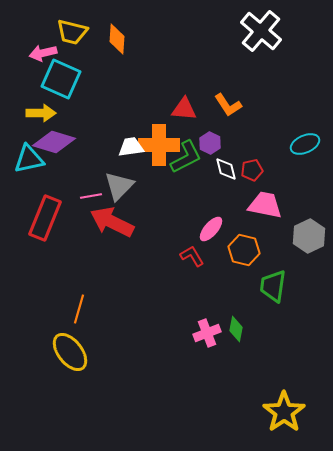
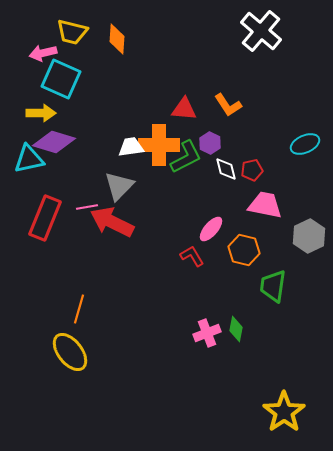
pink line: moved 4 px left, 11 px down
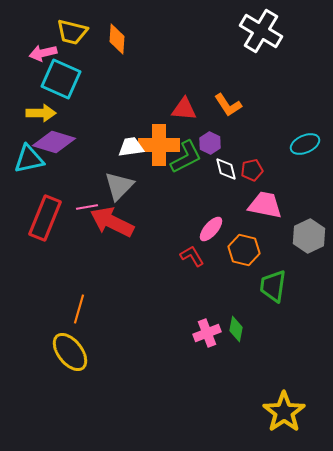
white cross: rotated 9 degrees counterclockwise
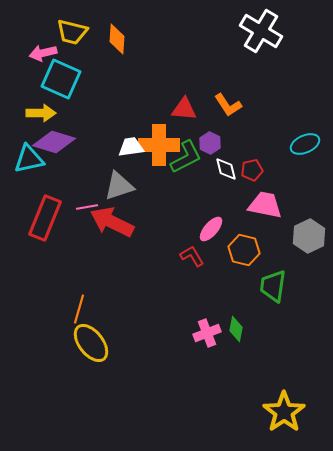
gray triangle: rotated 28 degrees clockwise
yellow ellipse: moved 21 px right, 9 px up
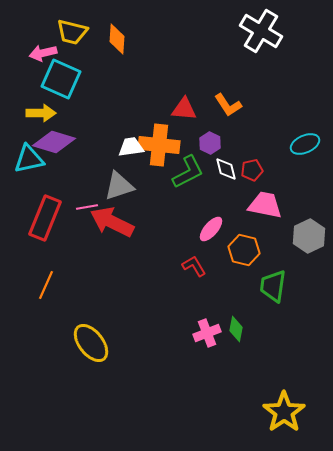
orange cross: rotated 6 degrees clockwise
green L-shape: moved 2 px right, 15 px down
red L-shape: moved 2 px right, 10 px down
orange line: moved 33 px left, 24 px up; rotated 8 degrees clockwise
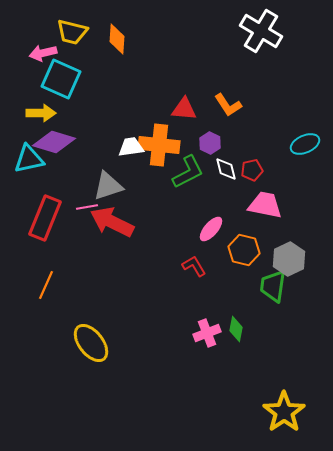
gray triangle: moved 11 px left
gray hexagon: moved 20 px left, 23 px down
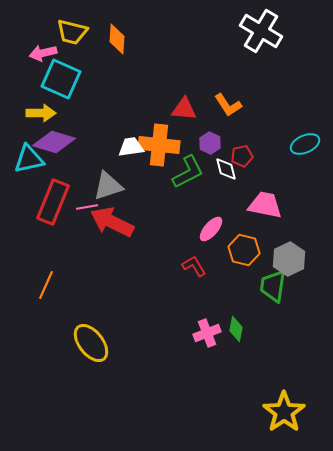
red pentagon: moved 10 px left, 14 px up
red rectangle: moved 8 px right, 16 px up
